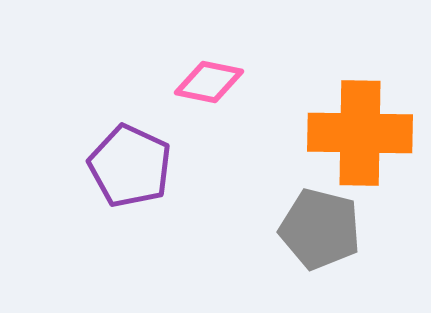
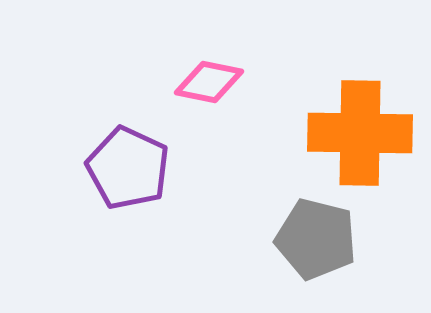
purple pentagon: moved 2 px left, 2 px down
gray pentagon: moved 4 px left, 10 px down
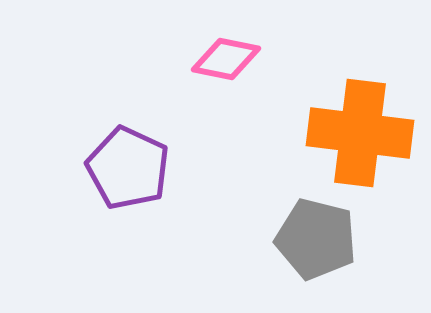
pink diamond: moved 17 px right, 23 px up
orange cross: rotated 6 degrees clockwise
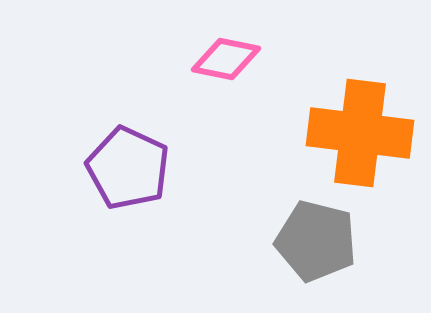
gray pentagon: moved 2 px down
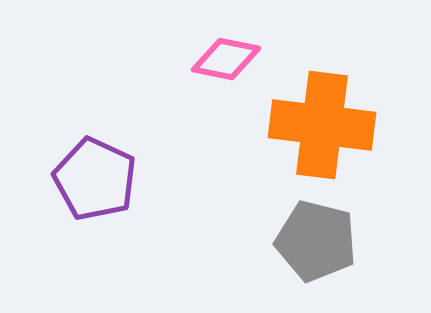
orange cross: moved 38 px left, 8 px up
purple pentagon: moved 33 px left, 11 px down
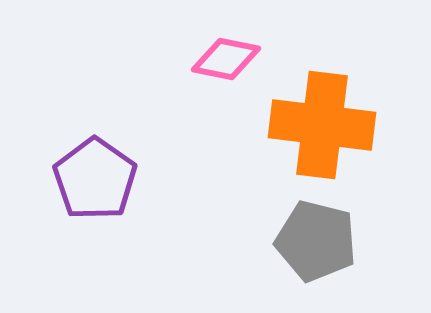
purple pentagon: rotated 10 degrees clockwise
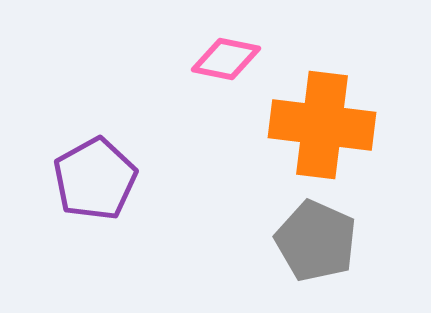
purple pentagon: rotated 8 degrees clockwise
gray pentagon: rotated 10 degrees clockwise
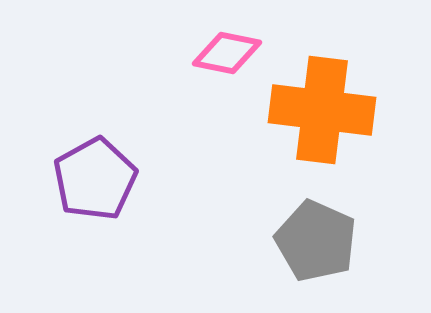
pink diamond: moved 1 px right, 6 px up
orange cross: moved 15 px up
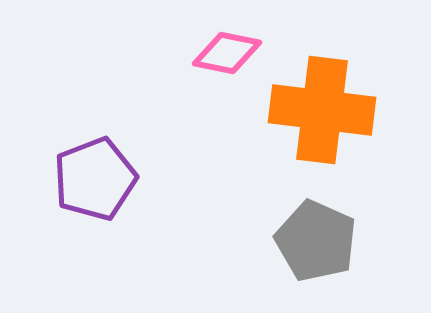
purple pentagon: rotated 8 degrees clockwise
